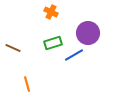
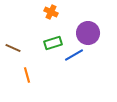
orange line: moved 9 px up
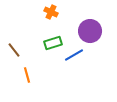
purple circle: moved 2 px right, 2 px up
brown line: moved 1 px right, 2 px down; rotated 28 degrees clockwise
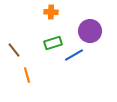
orange cross: rotated 24 degrees counterclockwise
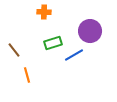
orange cross: moved 7 px left
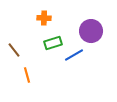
orange cross: moved 6 px down
purple circle: moved 1 px right
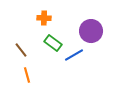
green rectangle: rotated 54 degrees clockwise
brown line: moved 7 px right
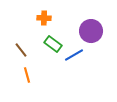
green rectangle: moved 1 px down
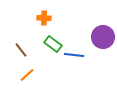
purple circle: moved 12 px right, 6 px down
blue line: rotated 36 degrees clockwise
orange line: rotated 63 degrees clockwise
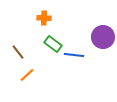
brown line: moved 3 px left, 2 px down
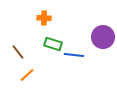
green rectangle: rotated 18 degrees counterclockwise
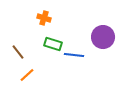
orange cross: rotated 16 degrees clockwise
